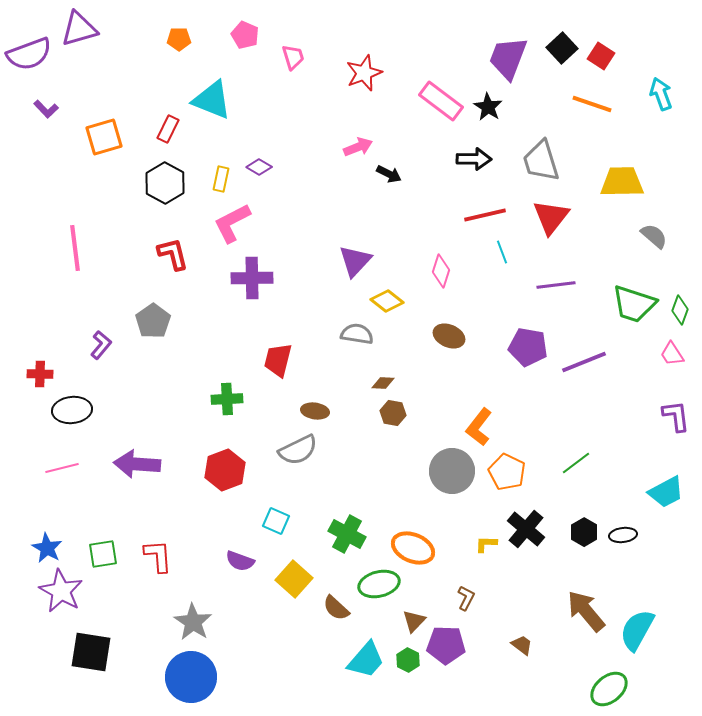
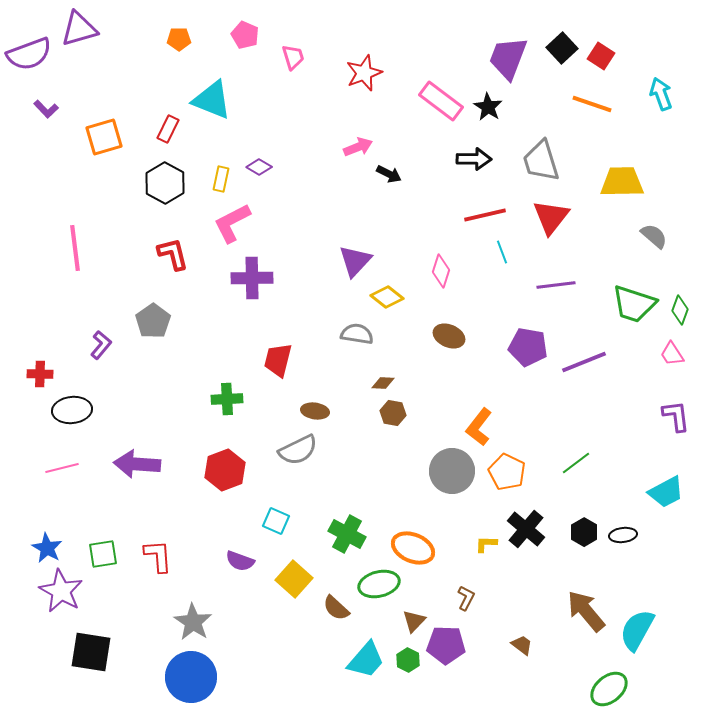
yellow diamond at (387, 301): moved 4 px up
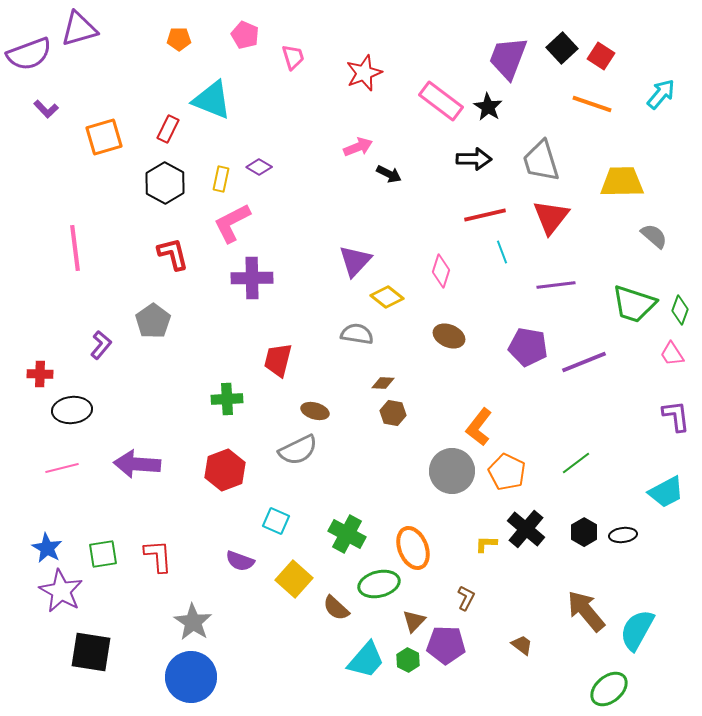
cyan arrow at (661, 94): rotated 60 degrees clockwise
brown ellipse at (315, 411): rotated 8 degrees clockwise
orange ellipse at (413, 548): rotated 45 degrees clockwise
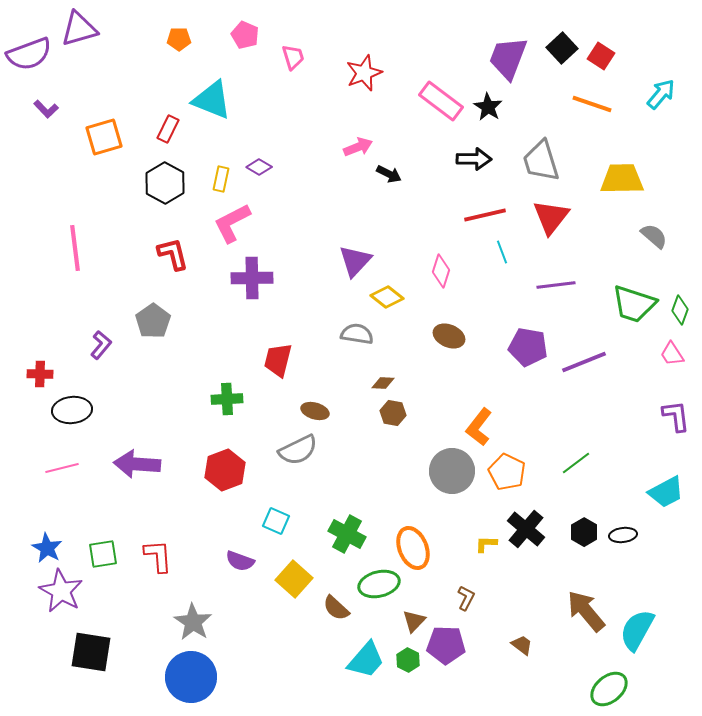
yellow trapezoid at (622, 182): moved 3 px up
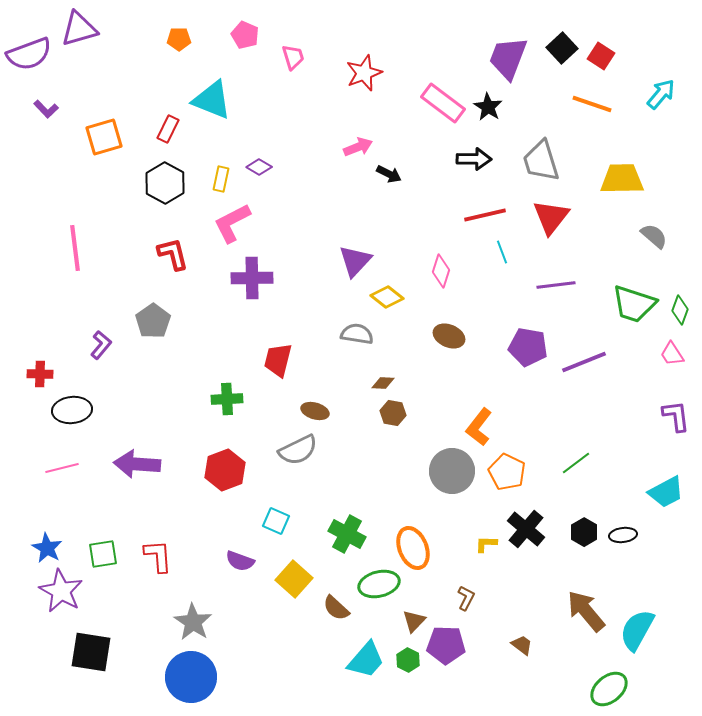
pink rectangle at (441, 101): moved 2 px right, 2 px down
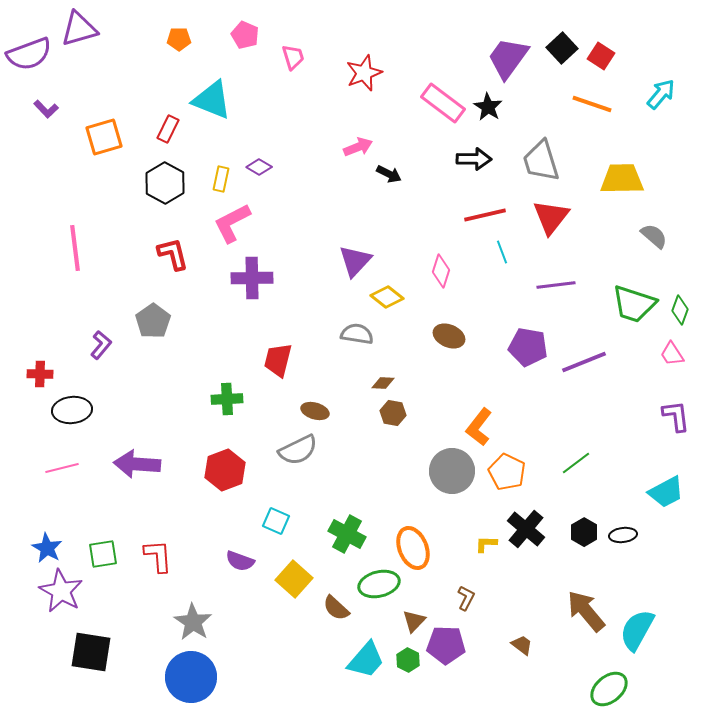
purple trapezoid at (508, 58): rotated 15 degrees clockwise
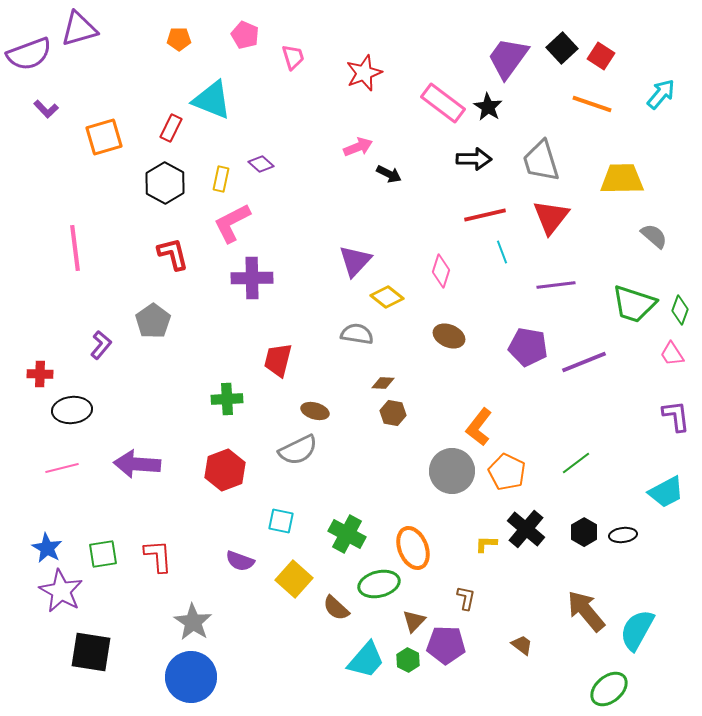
red rectangle at (168, 129): moved 3 px right, 1 px up
purple diamond at (259, 167): moved 2 px right, 3 px up; rotated 10 degrees clockwise
cyan square at (276, 521): moved 5 px right; rotated 12 degrees counterclockwise
brown L-shape at (466, 598): rotated 15 degrees counterclockwise
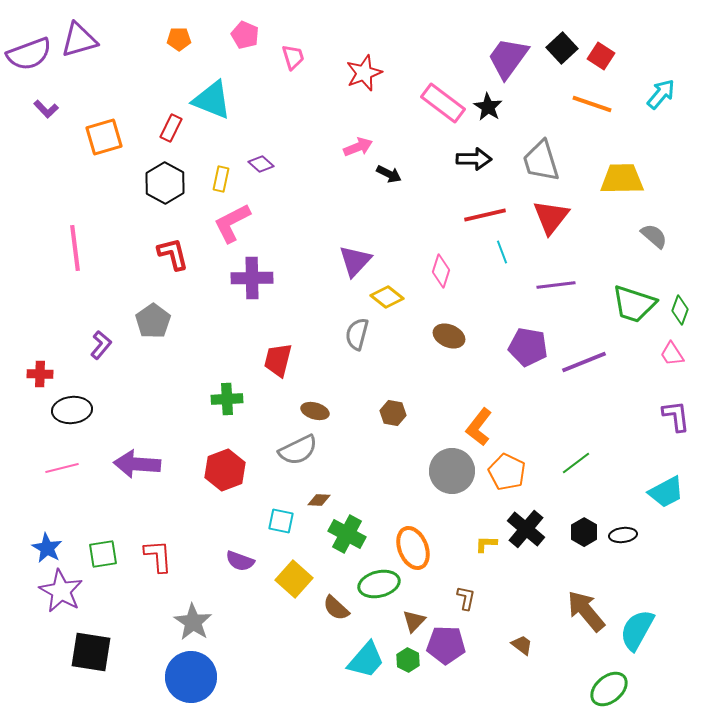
purple triangle at (79, 29): moved 11 px down
gray semicircle at (357, 334): rotated 84 degrees counterclockwise
brown diamond at (383, 383): moved 64 px left, 117 px down
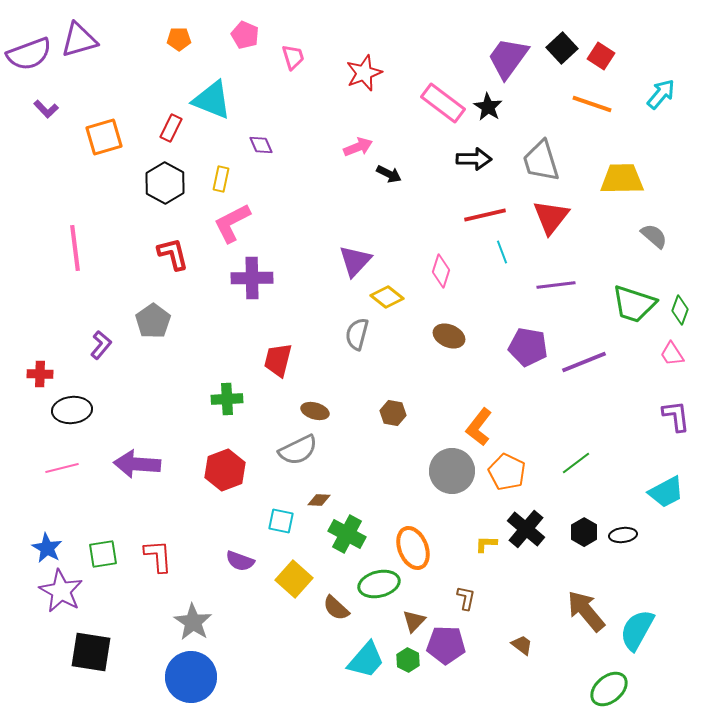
purple diamond at (261, 164): moved 19 px up; rotated 25 degrees clockwise
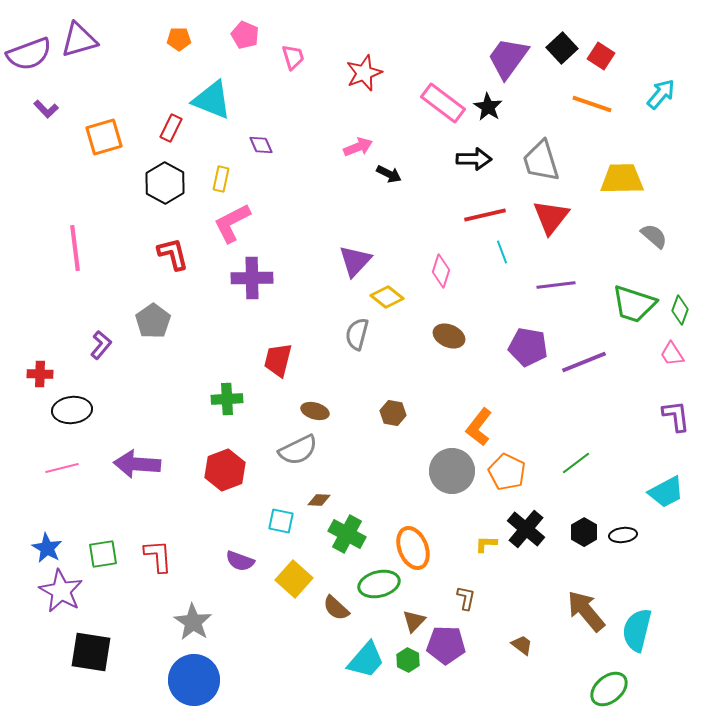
cyan semicircle at (637, 630): rotated 15 degrees counterclockwise
blue circle at (191, 677): moved 3 px right, 3 px down
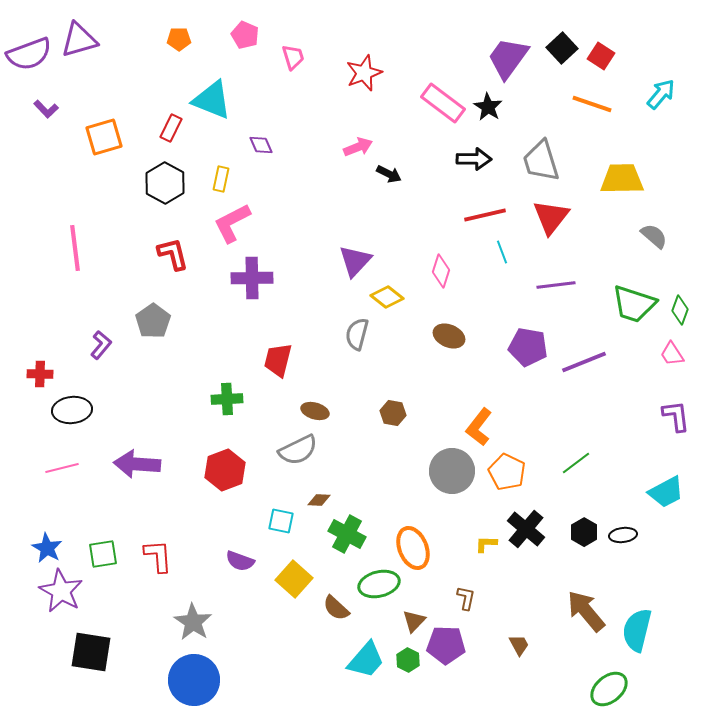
brown trapezoid at (522, 645): moved 3 px left; rotated 25 degrees clockwise
